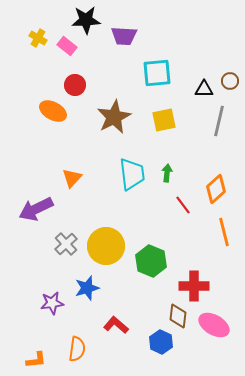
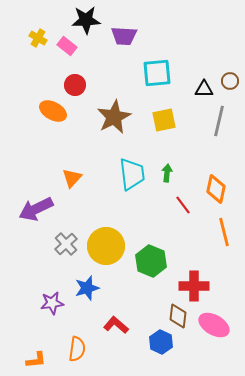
orange diamond: rotated 36 degrees counterclockwise
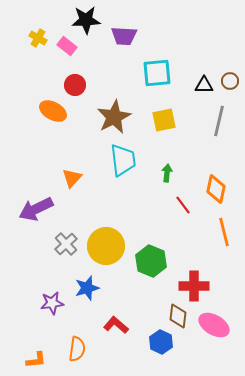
black triangle: moved 4 px up
cyan trapezoid: moved 9 px left, 14 px up
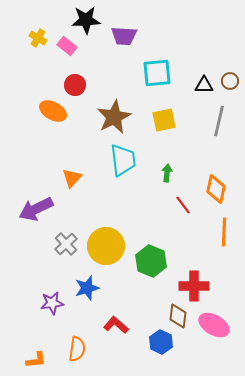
orange line: rotated 16 degrees clockwise
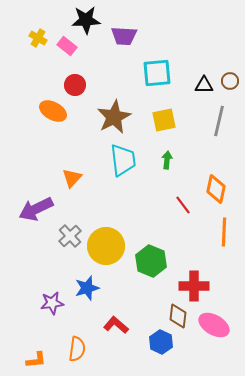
green arrow: moved 13 px up
gray cross: moved 4 px right, 8 px up
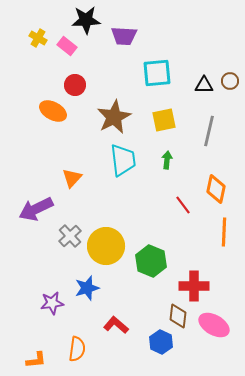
gray line: moved 10 px left, 10 px down
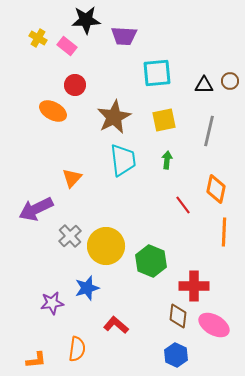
blue hexagon: moved 15 px right, 13 px down
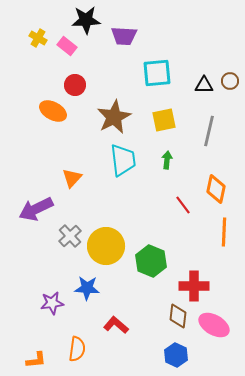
blue star: rotated 20 degrees clockwise
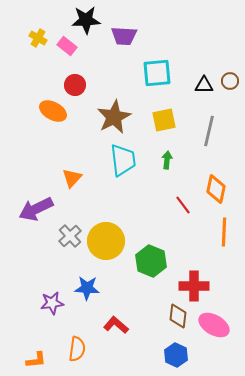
yellow circle: moved 5 px up
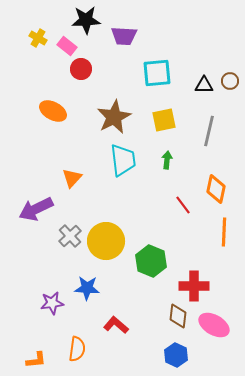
red circle: moved 6 px right, 16 px up
